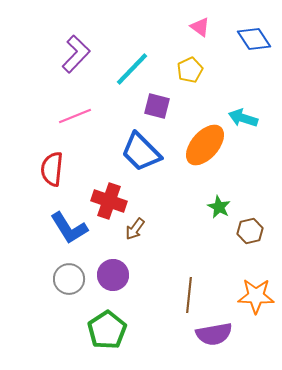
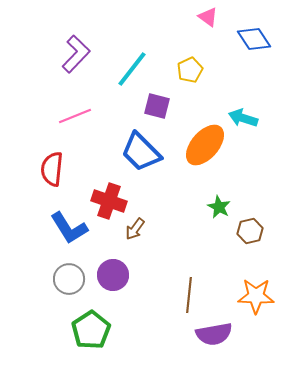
pink triangle: moved 8 px right, 10 px up
cyan line: rotated 6 degrees counterclockwise
green pentagon: moved 16 px left
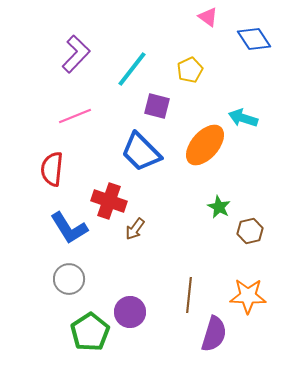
purple circle: moved 17 px right, 37 px down
orange star: moved 8 px left
green pentagon: moved 1 px left, 2 px down
purple semicircle: rotated 63 degrees counterclockwise
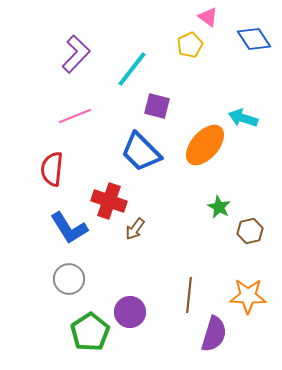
yellow pentagon: moved 25 px up
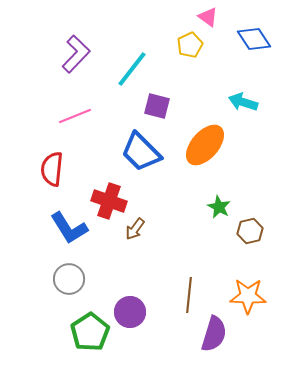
cyan arrow: moved 16 px up
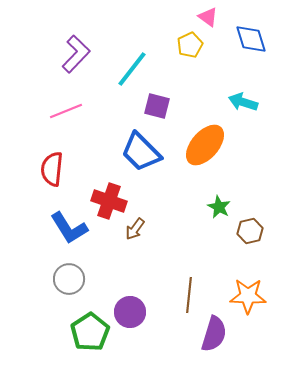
blue diamond: moved 3 px left; rotated 16 degrees clockwise
pink line: moved 9 px left, 5 px up
